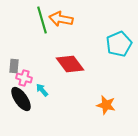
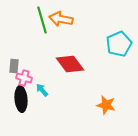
black ellipse: rotated 30 degrees clockwise
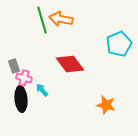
gray rectangle: rotated 24 degrees counterclockwise
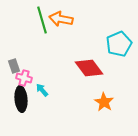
red diamond: moved 19 px right, 4 px down
orange star: moved 2 px left, 3 px up; rotated 18 degrees clockwise
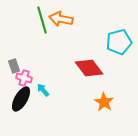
cyan pentagon: moved 2 px up; rotated 10 degrees clockwise
cyan arrow: moved 1 px right
black ellipse: rotated 35 degrees clockwise
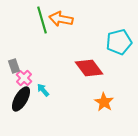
pink cross: rotated 28 degrees clockwise
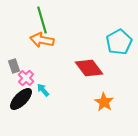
orange arrow: moved 19 px left, 21 px down
cyan pentagon: rotated 15 degrees counterclockwise
pink cross: moved 2 px right
black ellipse: rotated 15 degrees clockwise
